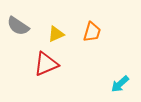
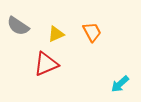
orange trapezoid: rotated 45 degrees counterclockwise
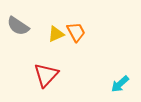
orange trapezoid: moved 16 px left
red triangle: moved 11 px down; rotated 24 degrees counterclockwise
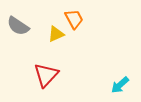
orange trapezoid: moved 2 px left, 13 px up
cyan arrow: moved 1 px down
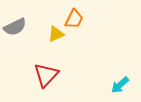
orange trapezoid: rotated 55 degrees clockwise
gray semicircle: moved 3 px left, 1 px down; rotated 60 degrees counterclockwise
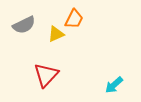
gray semicircle: moved 9 px right, 2 px up
cyan arrow: moved 6 px left
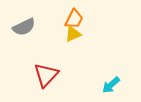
gray semicircle: moved 2 px down
yellow triangle: moved 17 px right
cyan arrow: moved 3 px left
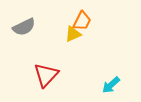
orange trapezoid: moved 8 px right, 2 px down
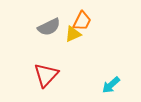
gray semicircle: moved 25 px right
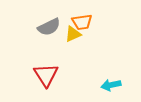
orange trapezoid: moved 1 px down; rotated 55 degrees clockwise
red triangle: rotated 16 degrees counterclockwise
cyan arrow: rotated 30 degrees clockwise
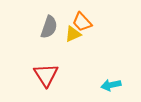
orange trapezoid: rotated 55 degrees clockwise
gray semicircle: rotated 45 degrees counterclockwise
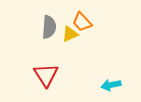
gray semicircle: rotated 15 degrees counterclockwise
yellow triangle: moved 3 px left
